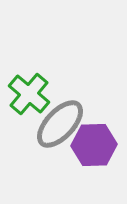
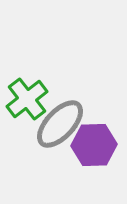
green cross: moved 2 px left, 5 px down; rotated 12 degrees clockwise
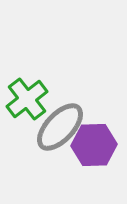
gray ellipse: moved 3 px down
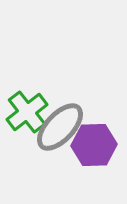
green cross: moved 13 px down
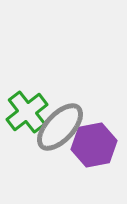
purple hexagon: rotated 9 degrees counterclockwise
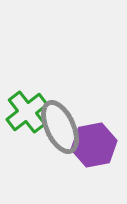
gray ellipse: rotated 68 degrees counterclockwise
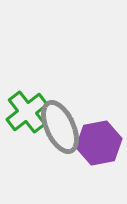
purple hexagon: moved 5 px right, 2 px up
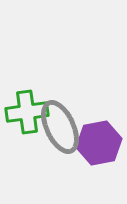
green cross: rotated 30 degrees clockwise
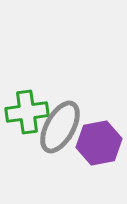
gray ellipse: rotated 54 degrees clockwise
